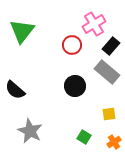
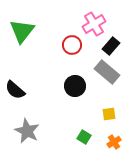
gray star: moved 3 px left
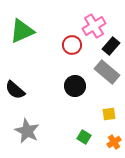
pink cross: moved 2 px down
green triangle: rotated 28 degrees clockwise
